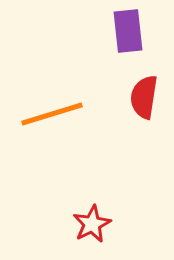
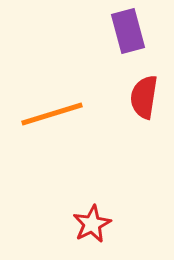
purple rectangle: rotated 9 degrees counterclockwise
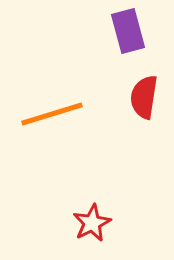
red star: moved 1 px up
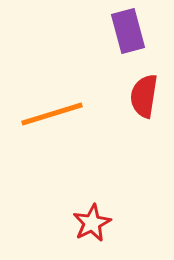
red semicircle: moved 1 px up
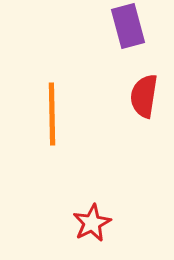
purple rectangle: moved 5 px up
orange line: rotated 74 degrees counterclockwise
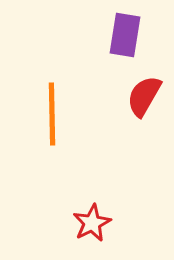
purple rectangle: moved 3 px left, 9 px down; rotated 24 degrees clockwise
red semicircle: rotated 21 degrees clockwise
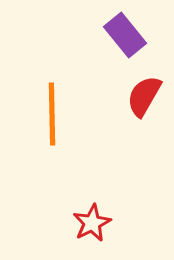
purple rectangle: rotated 48 degrees counterclockwise
